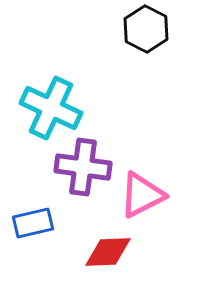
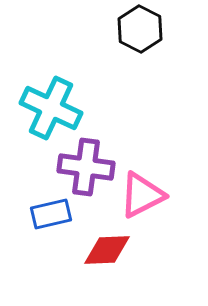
black hexagon: moved 6 px left
purple cross: moved 3 px right
blue rectangle: moved 18 px right, 9 px up
red diamond: moved 1 px left, 2 px up
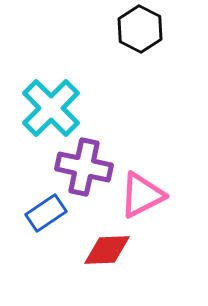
cyan cross: rotated 20 degrees clockwise
purple cross: moved 2 px left; rotated 4 degrees clockwise
blue rectangle: moved 5 px left, 1 px up; rotated 21 degrees counterclockwise
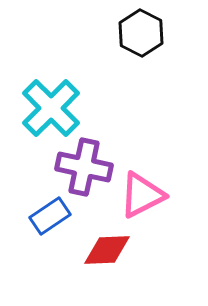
black hexagon: moved 1 px right, 4 px down
blue rectangle: moved 4 px right, 3 px down
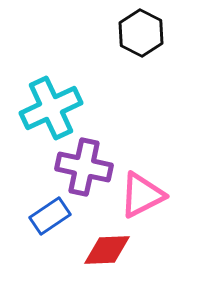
cyan cross: rotated 20 degrees clockwise
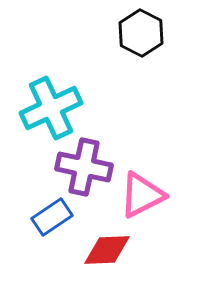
blue rectangle: moved 2 px right, 1 px down
